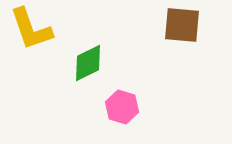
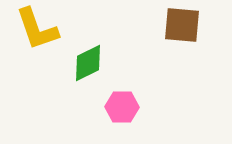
yellow L-shape: moved 6 px right
pink hexagon: rotated 16 degrees counterclockwise
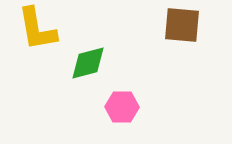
yellow L-shape: rotated 9 degrees clockwise
green diamond: rotated 12 degrees clockwise
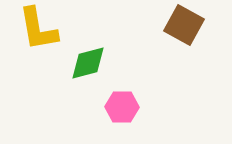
brown square: moved 2 px right; rotated 24 degrees clockwise
yellow L-shape: moved 1 px right
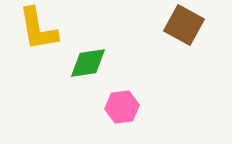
green diamond: rotated 6 degrees clockwise
pink hexagon: rotated 8 degrees counterclockwise
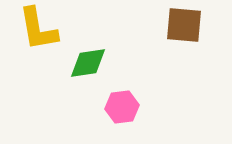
brown square: rotated 24 degrees counterclockwise
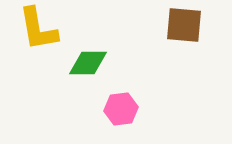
green diamond: rotated 9 degrees clockwise
pink hexagon: moved 1 px left, 2 px down
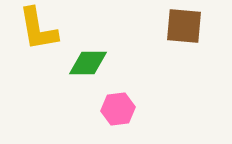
brown square: moved 1 px down
pink hexagon: moved 3 px left
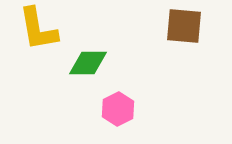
pink hexagon: rotated 20 degrees counterclockwise
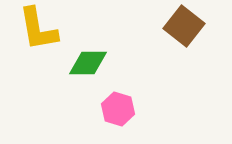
brown square: rotated 33 degrees clockwise
pink hexagon: rotated 16 degrees counterclockwise
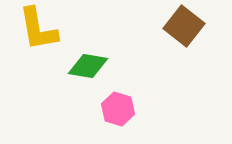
green diamond: moved 3 px down; rotated 9 degrees clockwise
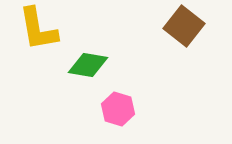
green diamond: moved 1 px up
